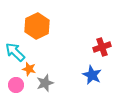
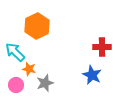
red cross: rotated 18 degrees clockwise
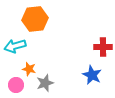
orange hexagon: moved 2 px left, 7 px up; rotated 20 degrees clockwise
red cross: moved 1 px right
cyan arrow: moved 6 px up; rotated 60 degrees counterclockwise
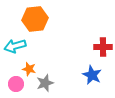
pink circle: moved 1 px up
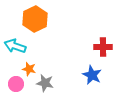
orange hexagon: rotated 20 degrees counterclockwise
cyan arrow: rotated 35 degrees clockwise
gray star: rotated 30 degrees clockwise
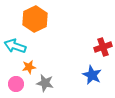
red cross: rotated 18 degrees counterclockwise
orange star: moved 2 px up; rotated 24 degrees counterclockwise
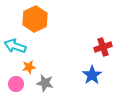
blue star: rotated 12 degrees clockwise
